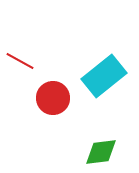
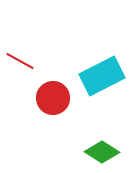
cyan rectangle: moved 2 px left; rotated 12 degrees clockwise
green diamond: moved 1 px right; rotated 40 degrees clockwise
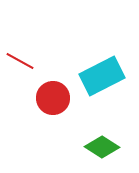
green diamond: moved 5 px up
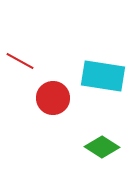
cyan rectangle: moved 1 px right; rotated 36 degrees clockwise
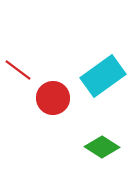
red line: moved 2 px left, 9 px down; rotated 8 degrees clockwise
cyan rectangle: rotated 45 degrees counterclockwise
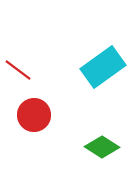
cyan rectangle: moved 9 px up
red circle: moved 19 px left, 17 px down
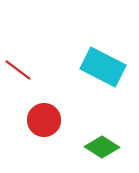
cyan rectangle: rotated 63 degrees clockwise
red circle: moved 10 px right, 5 px down
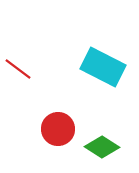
red line: moved 1 px up
red circle: moved 14 px right, 9 px down
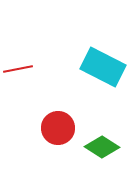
red line: rotated 48 degrees counterclockwise
red circle: moved 1 px up
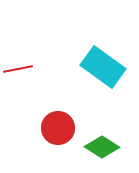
cyan rectangle: rotated 9 degrees clockwise
